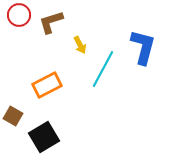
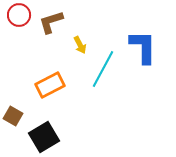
blue L-shape: rotated 15 degrees counterclockwise
orange rectangle: moved 3 px right
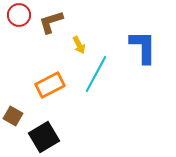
yellow arrow: moved 1 px left
cyan line: moved 7 px left, 5 px down
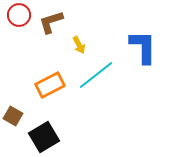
cyan line: moved 1 px down; rotated 24 degrees clockwise
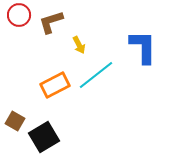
orange rectangle: moved 5 px right
brown square: moved 2 px right, 5 px down
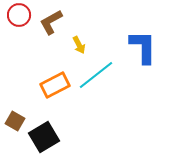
brown L-shape: rotated 12 degrees counterclockwise
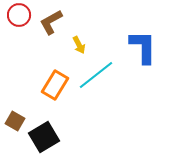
orange rectangle: rotated 32 degrees counterclockwise
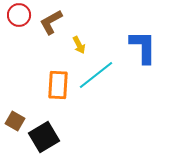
orange rectangle: moved 3 px right; rotated 28 degrees counterclockwise
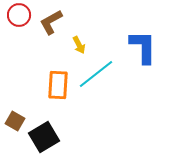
cyan line: moved 1 px up
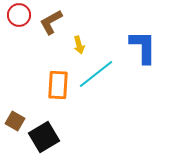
yellow arrow: rotated 12 degrees clockwise
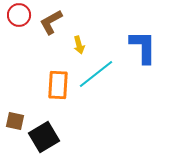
brown square: rotated 18 degrees counterclockwise
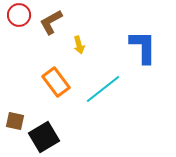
cyan line: moved 7 px right, 15 px down
orange rectangle: moved 2 px left, 3 px up; rotated 40 degrees counterclockwise
